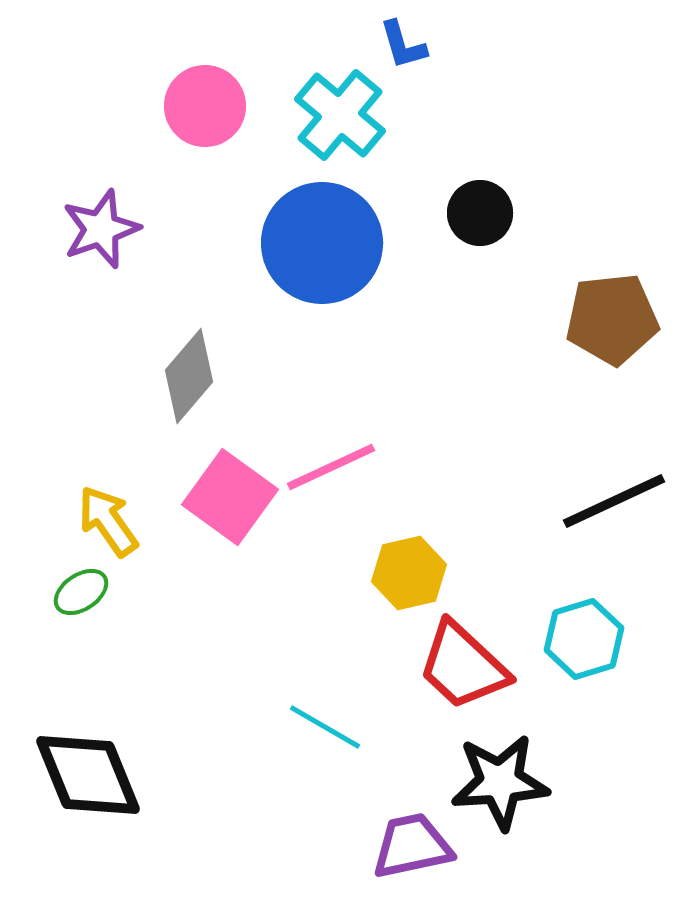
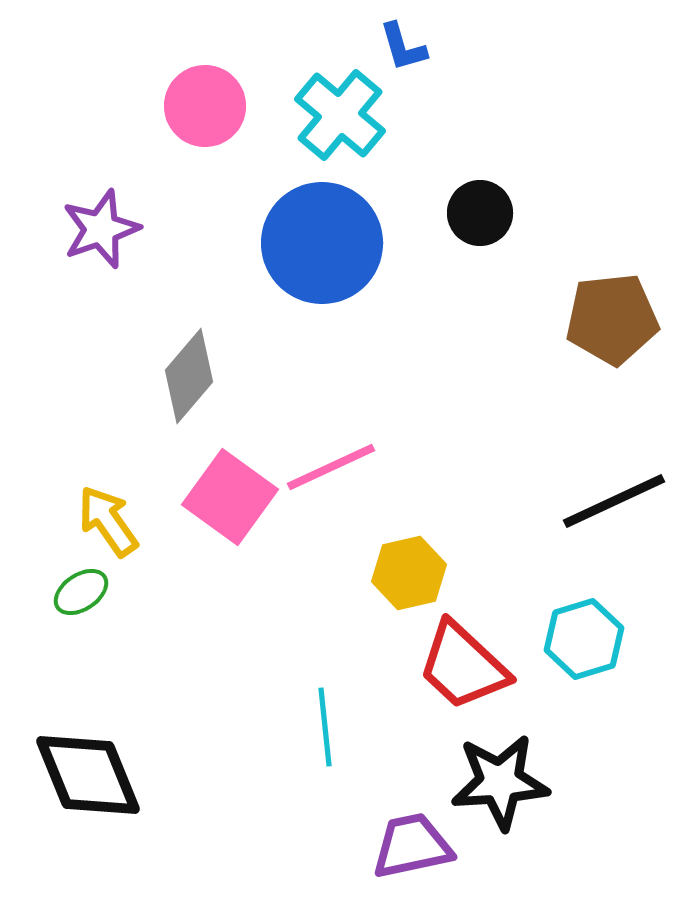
blue L-shape: moved 2 px down
cyan line: rotated 54 degrees clockwise
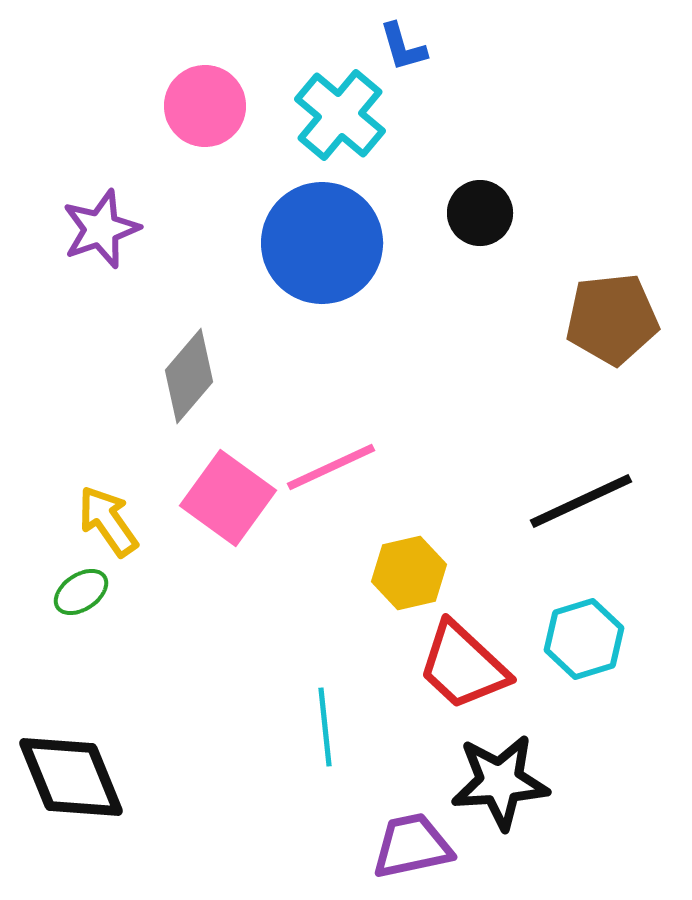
pink square: moved 2 px left, 1 px down
black line: moved 33 px left
black diamond: moved 17 px left, 2 px down
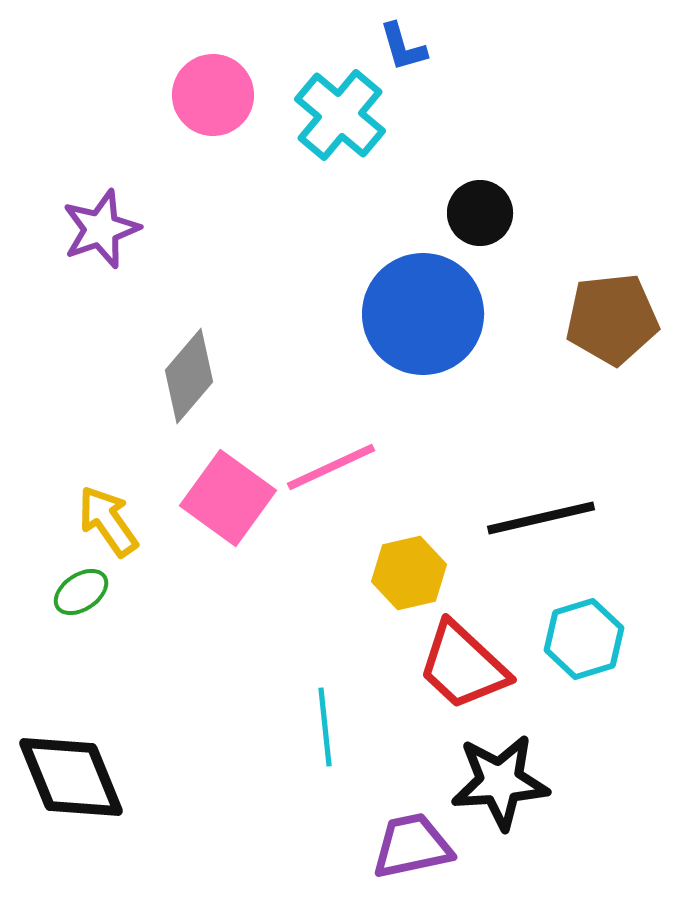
pink circle: moved 8 px right, 11 px up
blue circle: moved 101 px right, 71 px down
black line: moved 40 px left, 17 px down; rotated 12 degrees clockwise
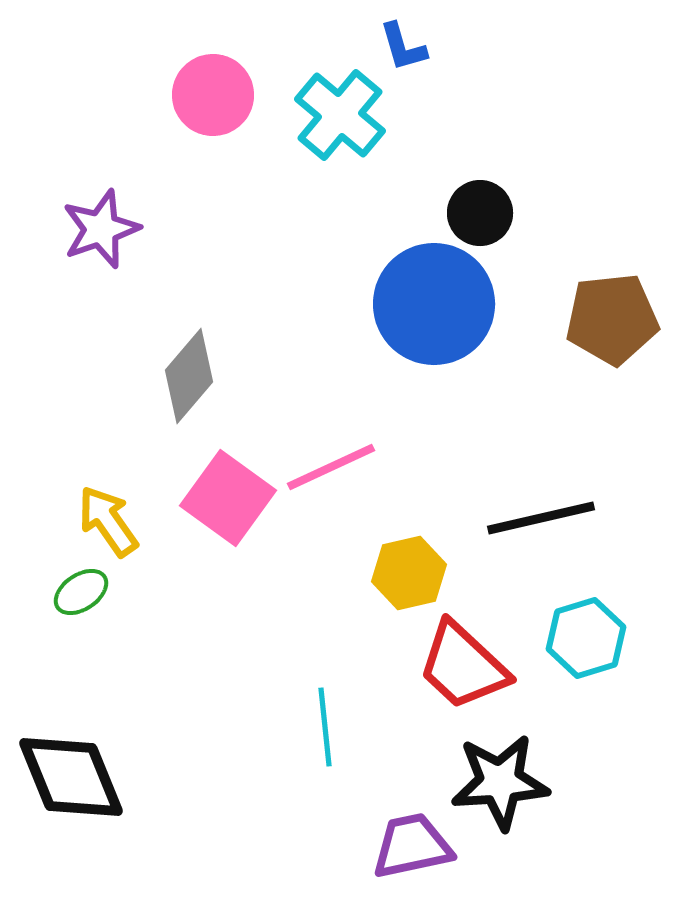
blue circle: moved 11 px right, 10 px up
cyan hexagon: moved 2 px right, 1 px up
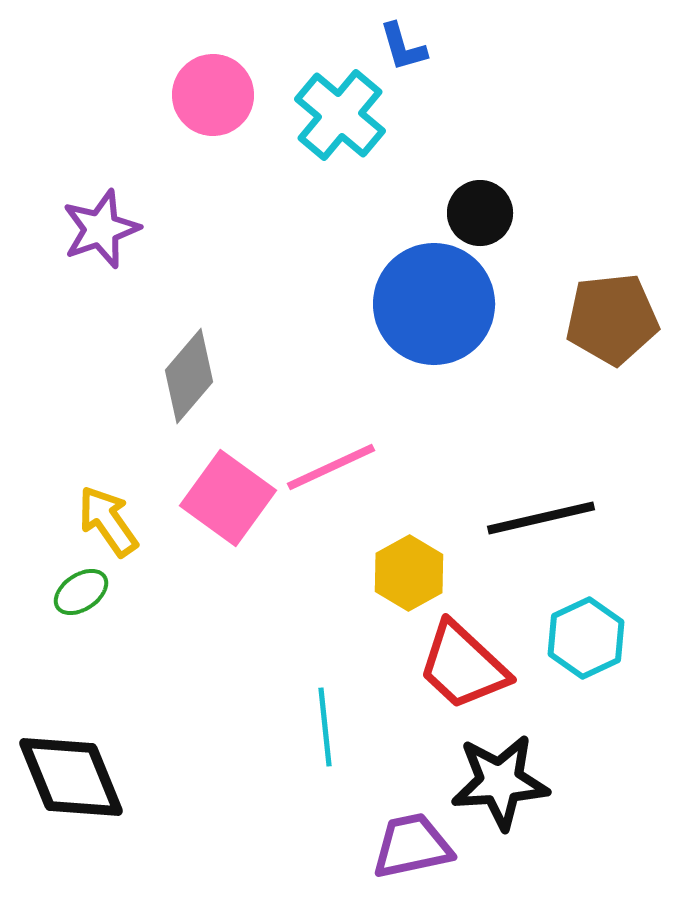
yellow hexagon: rotated 16 degrees counterclockwise
cyan hexagon: rotated 8 degrees counterclockwise
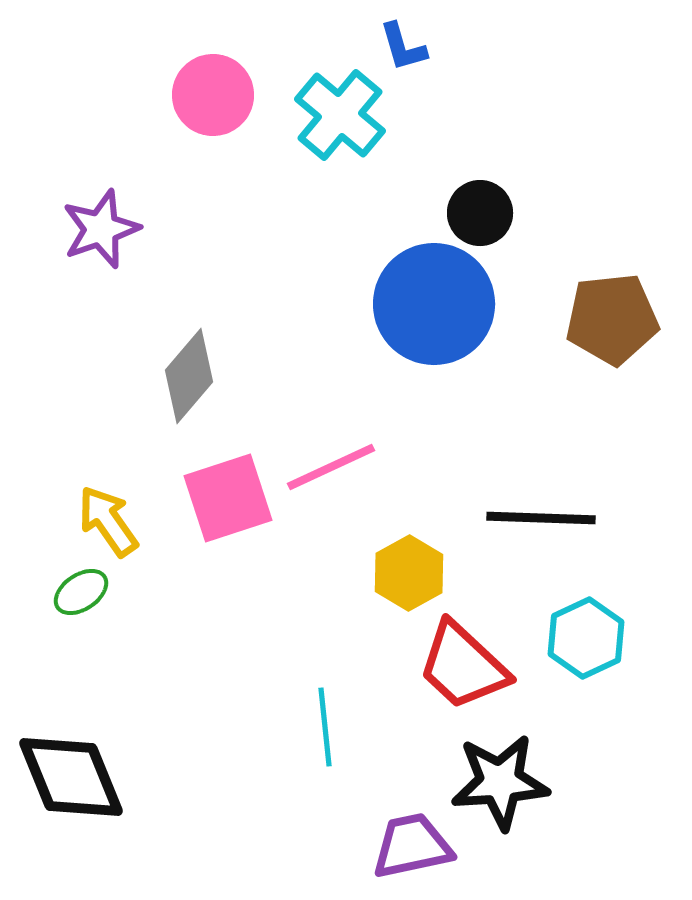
pink square: rotated 36 degrees clockwise
black line: rotated 15 degrees clockwise
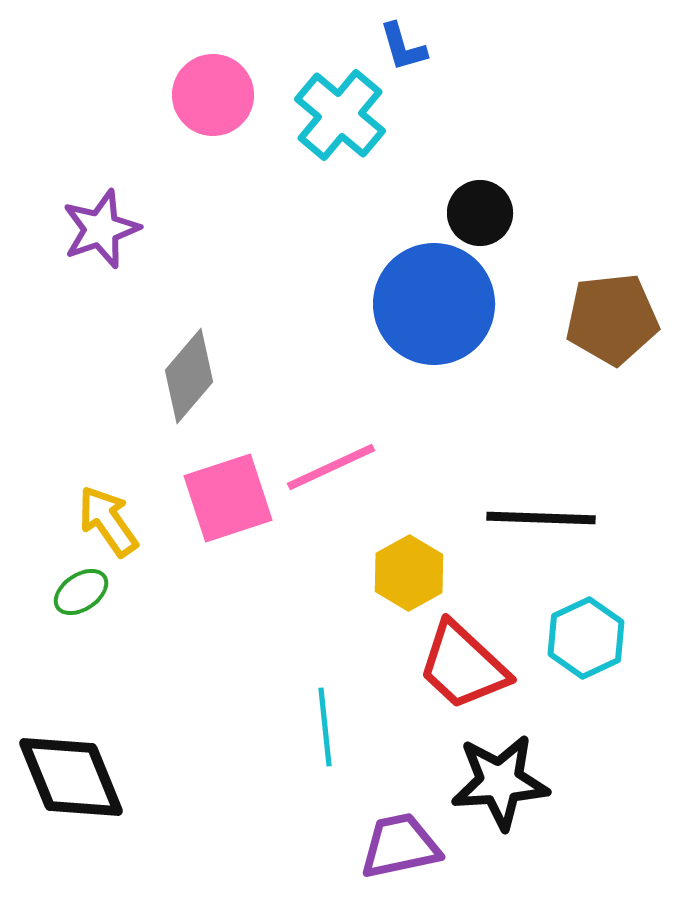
purple trapezoid: moved 12 px left
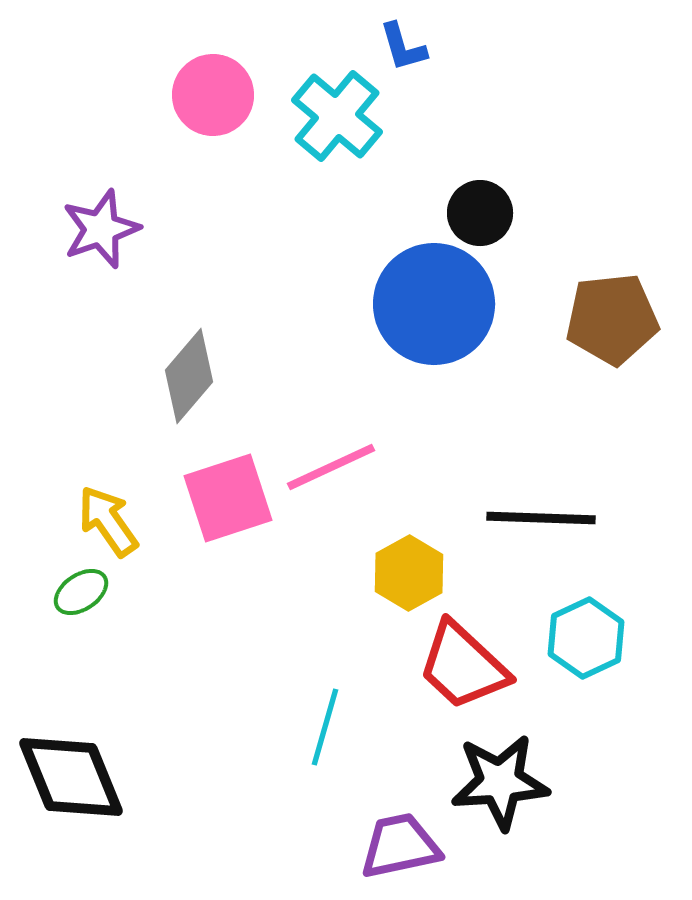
cyan cross: moved 3 px left, 1 px down
cyan line: rotated 22 degrees clockwise
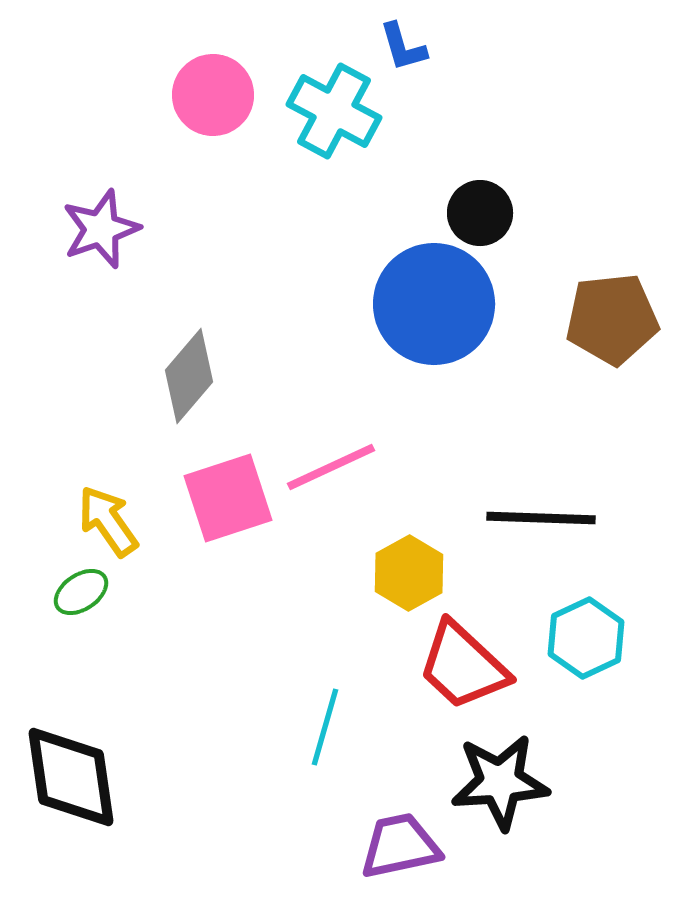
cyan cross: moved 3 px left, 5 px up; rotated 12 degrees counterclockwise
black diamond: rotated 14 degrees clockwise
